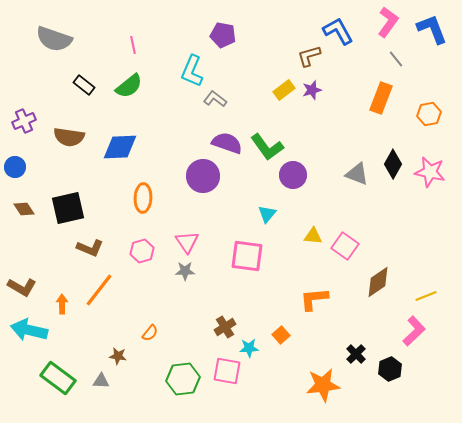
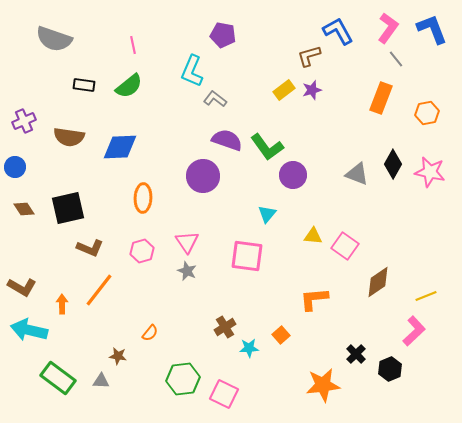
pink L-shape at (388, 22): moved 6 px down
black rectangle at (84, 85): rotated 30 degrees counterclockwise
orange hexagon at (429, 114): moved 2 px left, 1 px up
purple semicircle at (227, 143): moved 3 px up
gray star at (185, 271): moved 2 px right; rotated 24 degrees clockwise
pink square at (227, 371): moved 3 px left, 23 px down; rotated 16 degrees clockwise
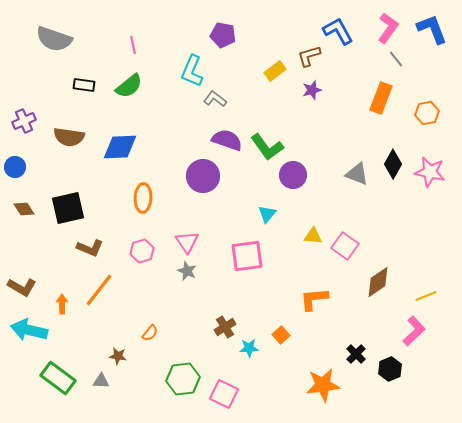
yellow rectangle at (284, 90): moved 9 px left, 19 px up
pink square at (247, 256): rotated 16 degrees counterclockwise
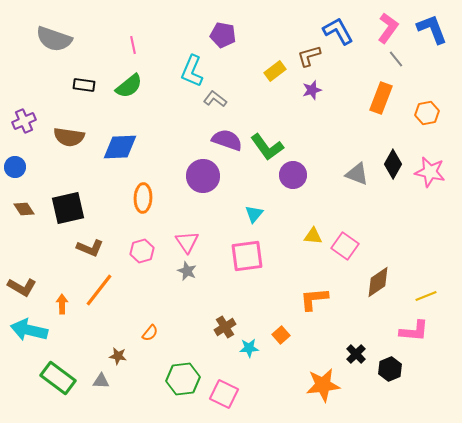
cyan triangle at (267, 214): moved 13 px left
pink L-shape at (414, 331): rotated 48 degrees clockwise
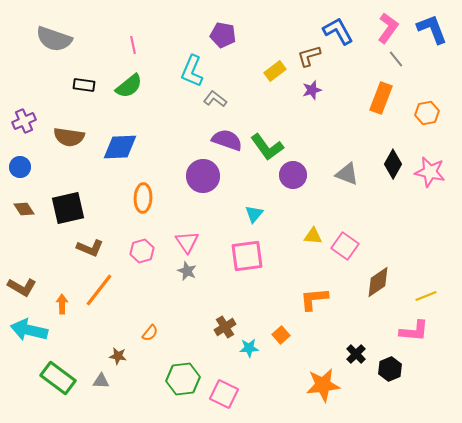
blue circle at (15, 167): moved 5 px right
gray triangle at (357, 174): moved 10 px left
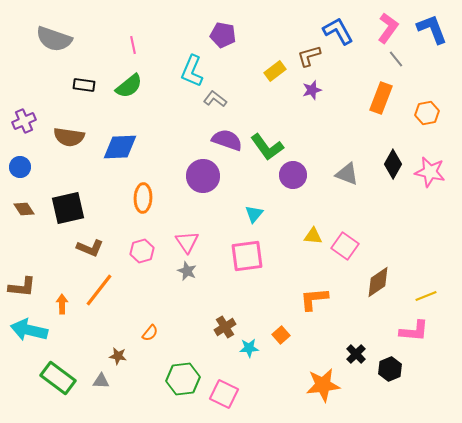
brown L-shape at (22, 287): rotated 24 degrees counterclockwise
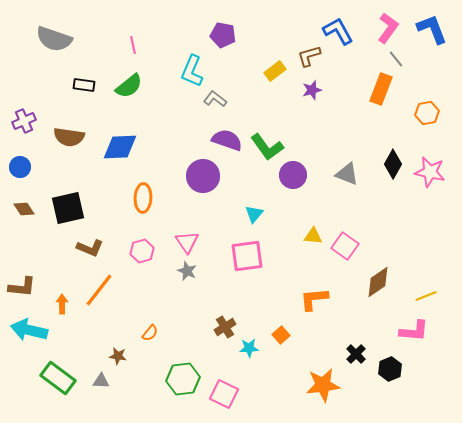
orange rectangle at (381, 98): moved 9 px up
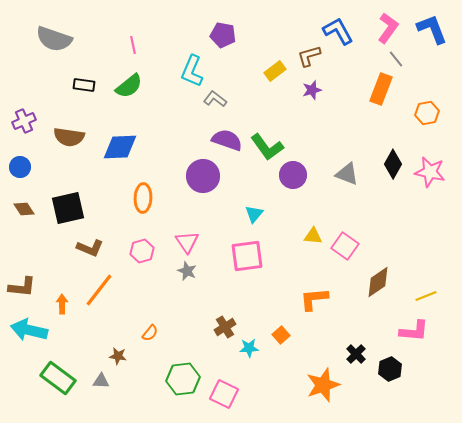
orange star at (323, 385): rotated 12 degrees counterclockwise
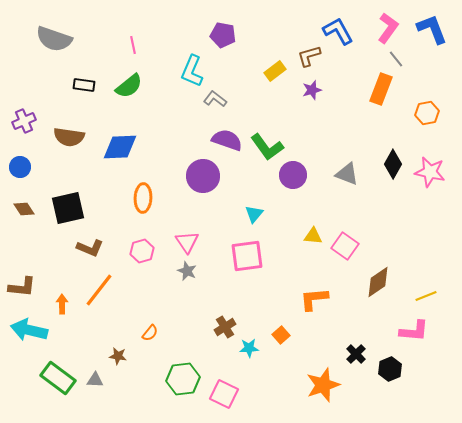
gray triangle at (101, 381): moved 6 px left, 1 px up
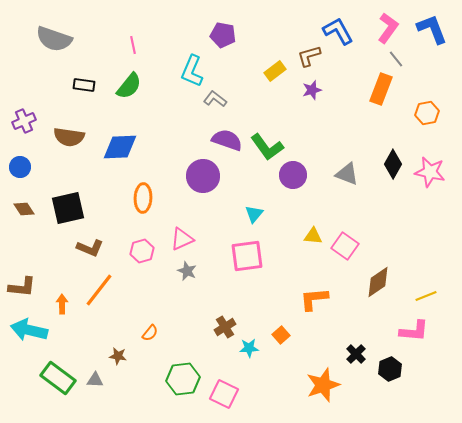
green semicircle at (129, 86): rotated 12 degrees counterclockwise
pink triangle at (187, 242): moved 5 px left, 3 px up; rotated 40 degrees clockwise
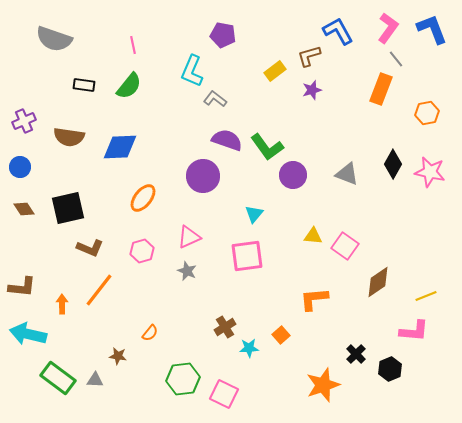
orange ellipse at (143, 198): rotated 36 degrees clockwise
pink triangle at (182, 239): moved 7 px right, 2 px up
cyan arrow at (29, 330): moved 1 px left, 4 px down
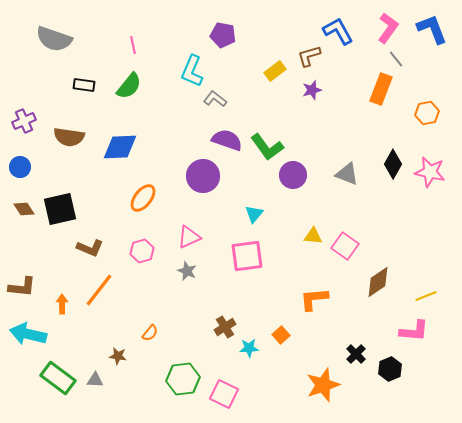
black square at (68, 208): moved 8 px left, 1 px down
